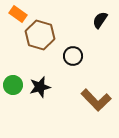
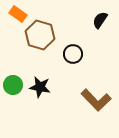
black circle: moved 2 px up
black star: rotated 25 degrees clockwise
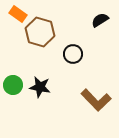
black semicircle: rotated 24 degrees clockwise
brown hexagon: moved 3 px up
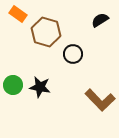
brown hexagon: moved 6 px right
brown L-shape: moved 4 px right
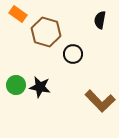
black semicircle: rotated 48 degrees counterclockwise
green circle: moved 3 px right
brown L-shape: moved 1 px down
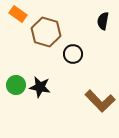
black semicircle: moved 3 px right, 1 px down
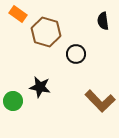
black semicircle: rotated 18 degrees counterclockwise
black circle: moved 3 px right
green circle: moved 3 px left, 16 px down
